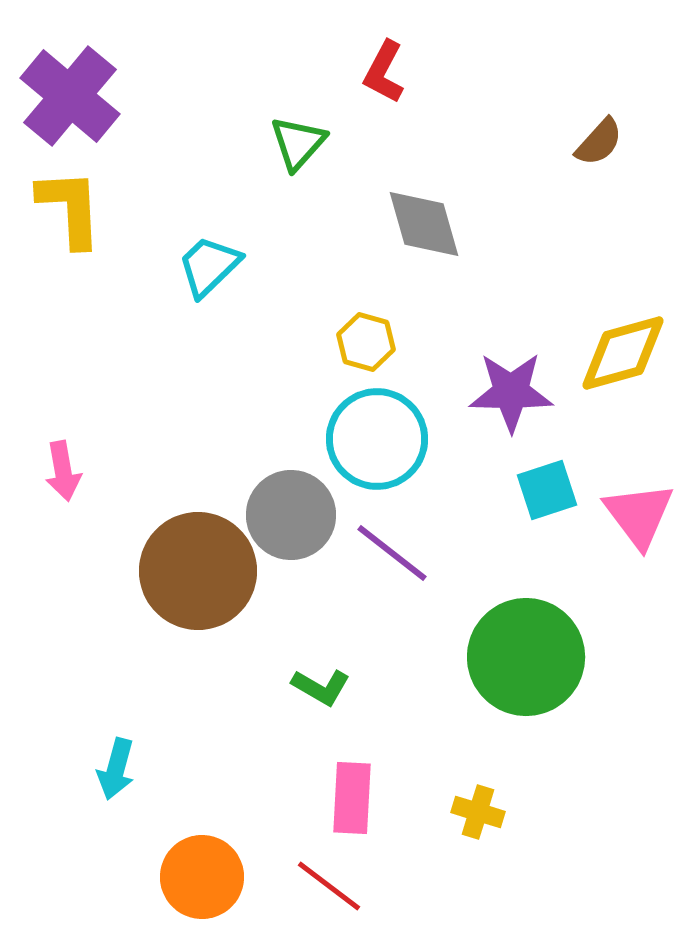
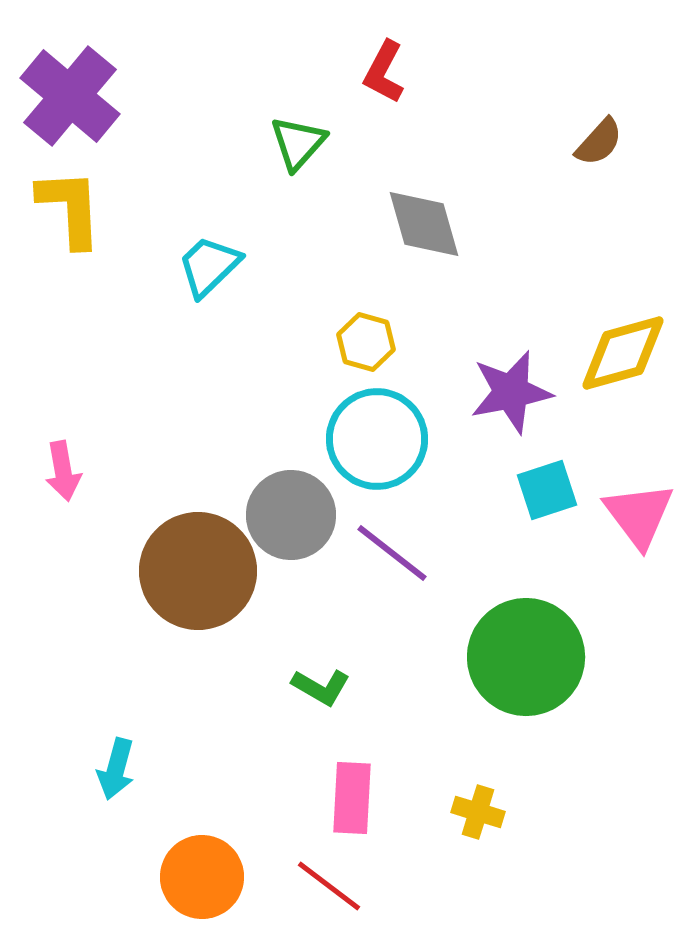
purple star: rotated 12 degrees counterclockwise
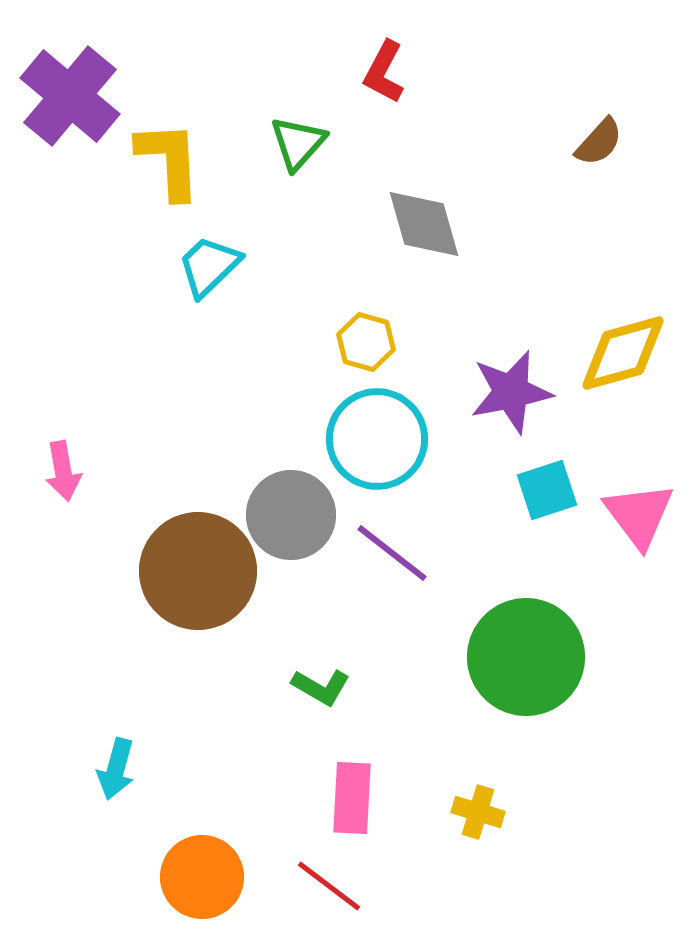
yellow L-shape: moved 99 px right, 48 px up
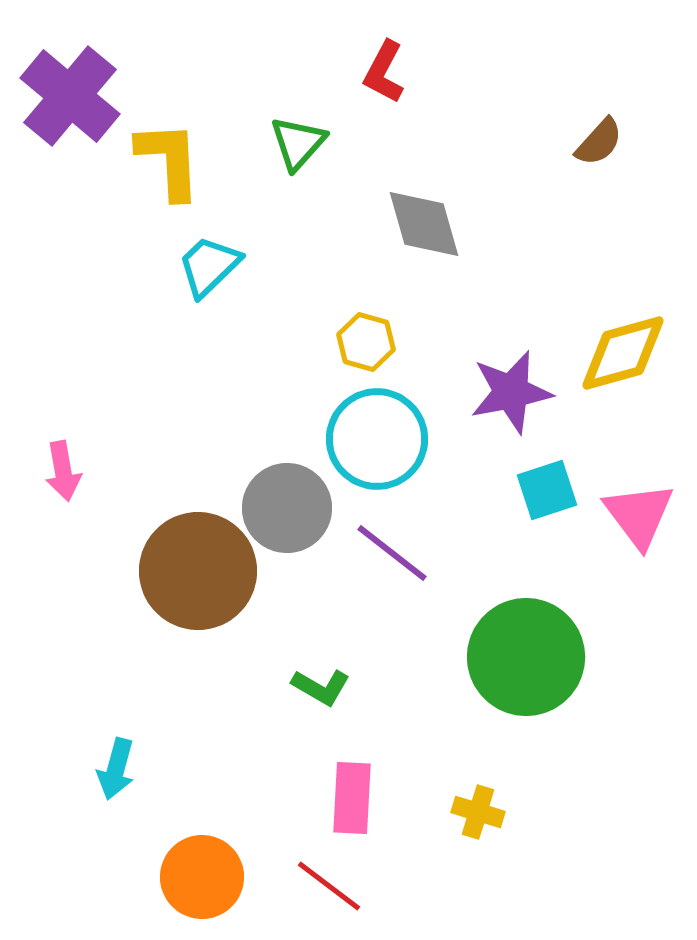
gray circle: moved 4 px left, 7 px up
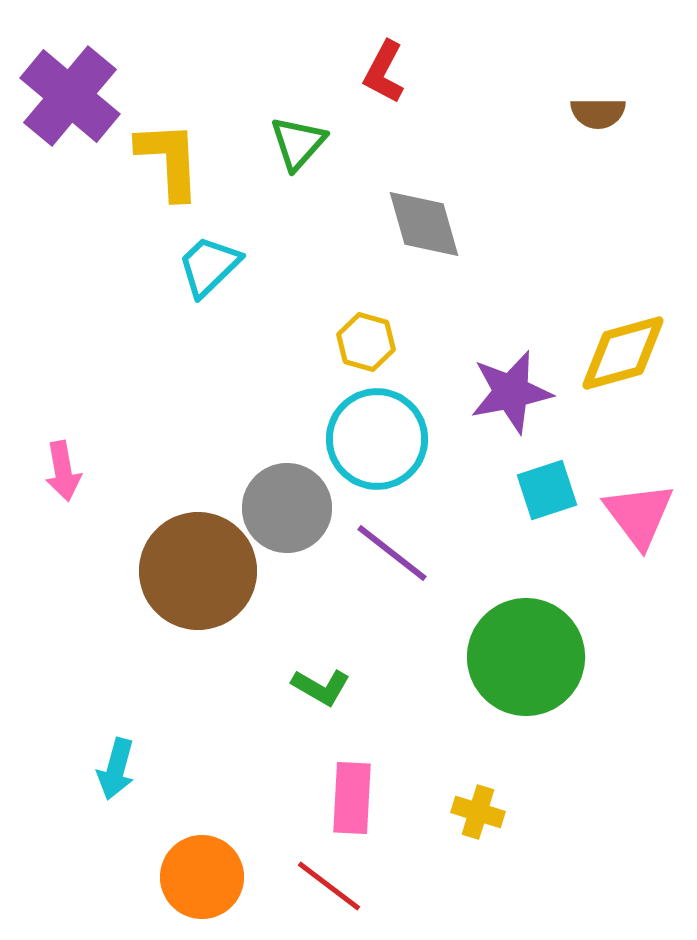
brown semicircle: moved 1 px left, 29 px up; rotated 48 degrees clockwise
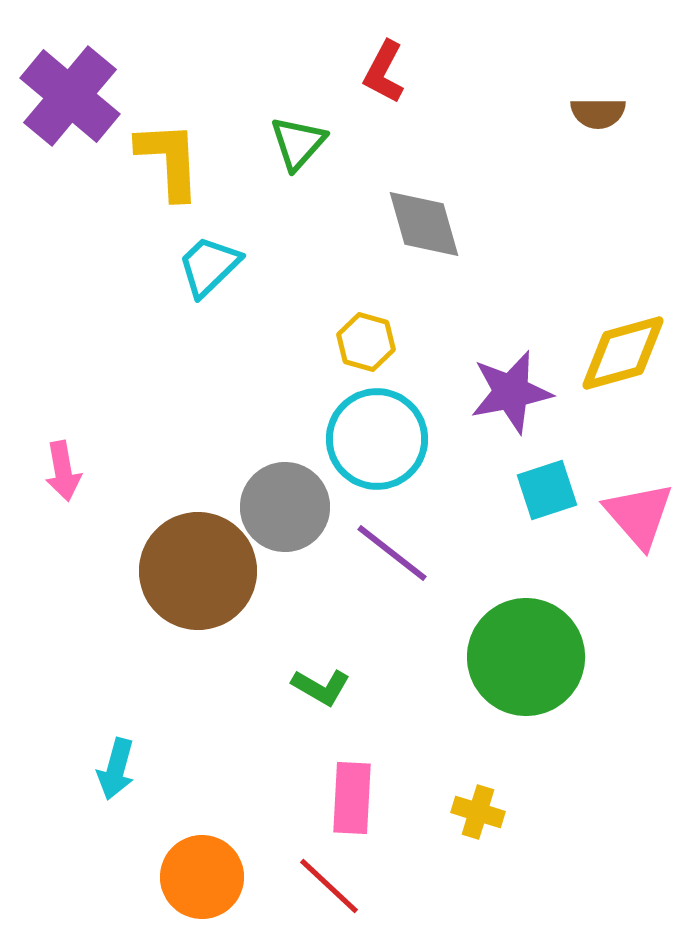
gray circle: moved 2 px left, 1 px up
pink triangle: rotated 4 degrees counterclockwise
red line: rotated 6 degrees clockwise
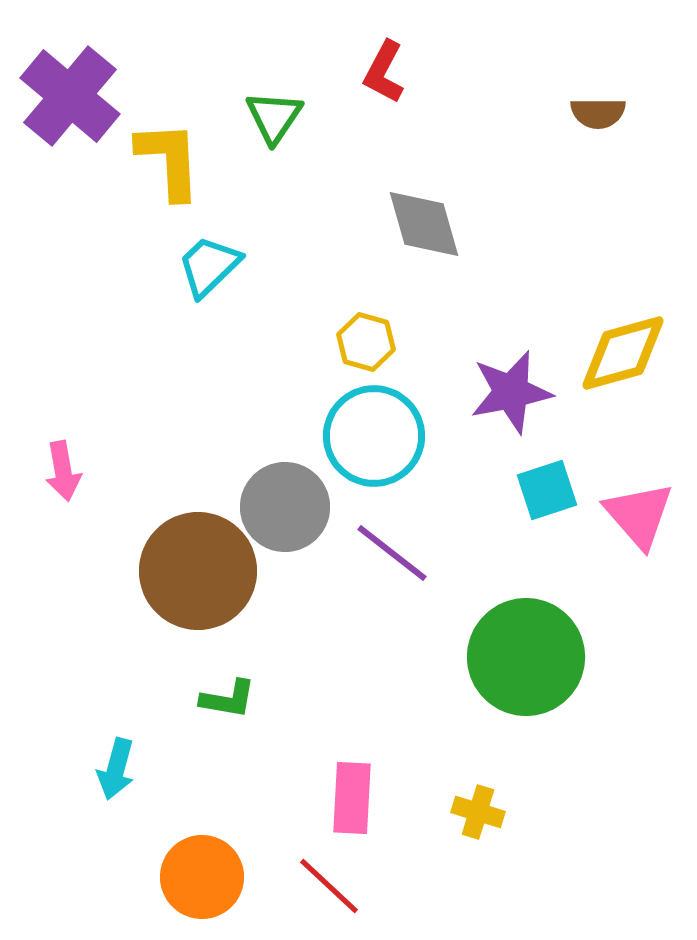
green triangle: moved 24 px left, 26 px up; rotated 8 degrees counterclockwise
cyan circle: moved 3 px left, 3 px up
green L-shape: moved 93 px left, 12 px down; rotated 20 degrees counterclockwise
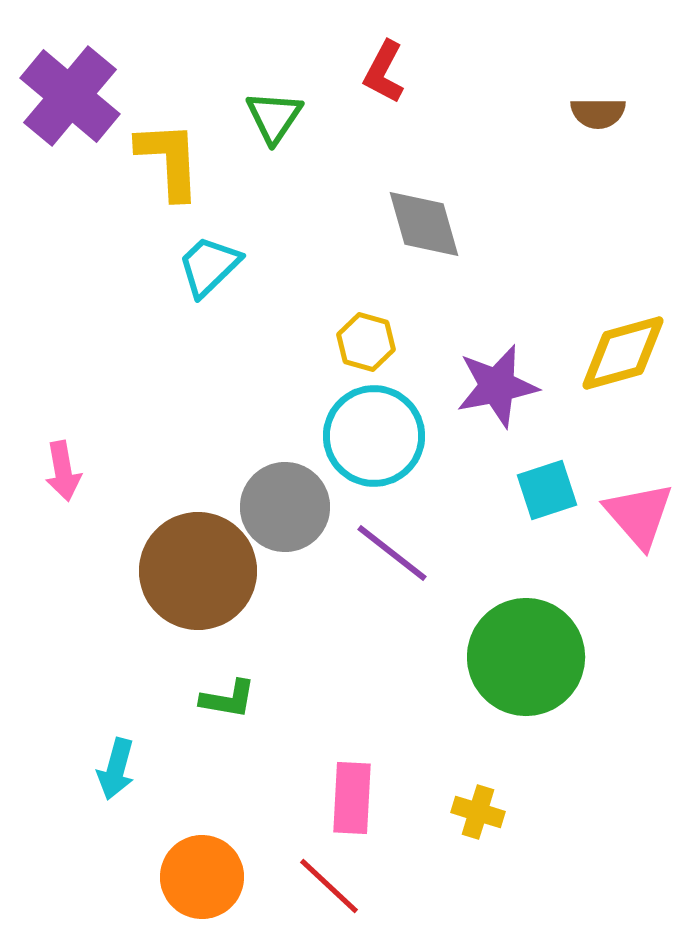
purple star: moved 14 px left, 6 px up
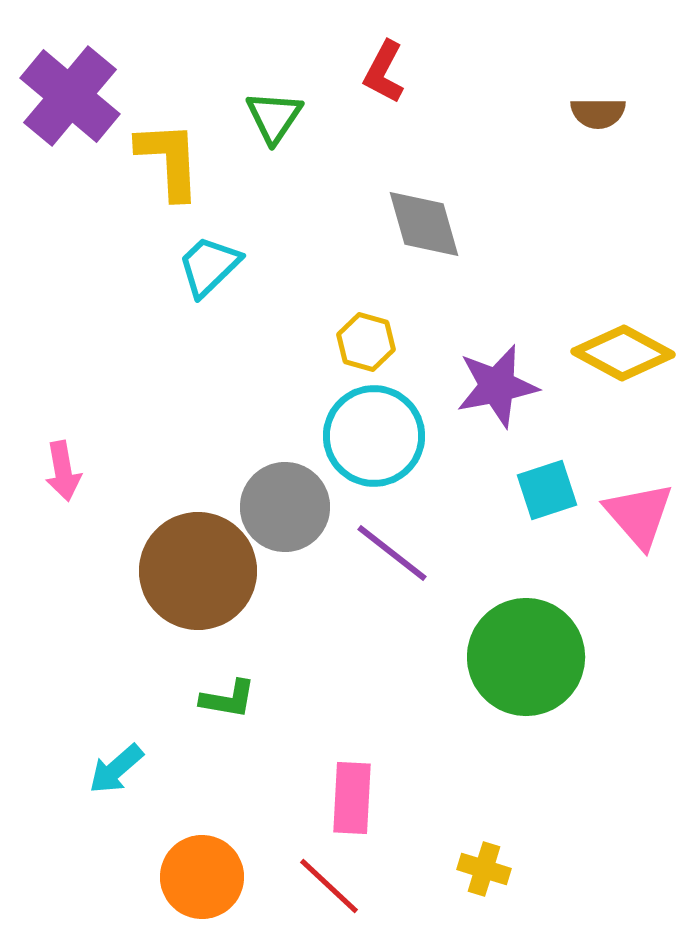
yellow diamond: rotated 44 degrees clockwise
cyan arrow: rotated 34 degrees clockwise
yellow cross: moved 6 px right, 57 px down
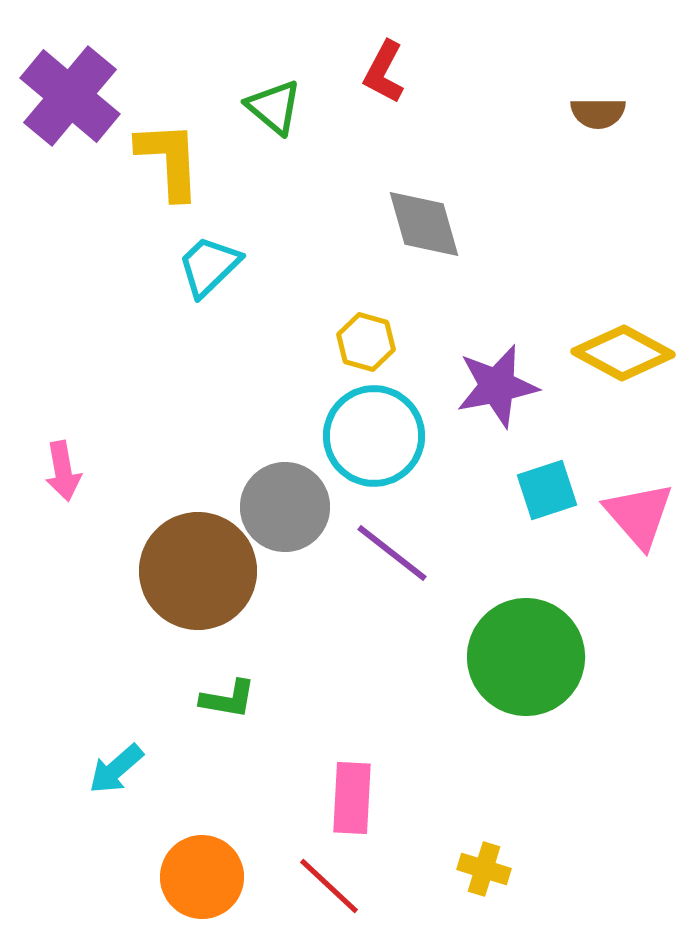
green triangle: moved 10 px up; rotated 24 degrees counterclockwise
